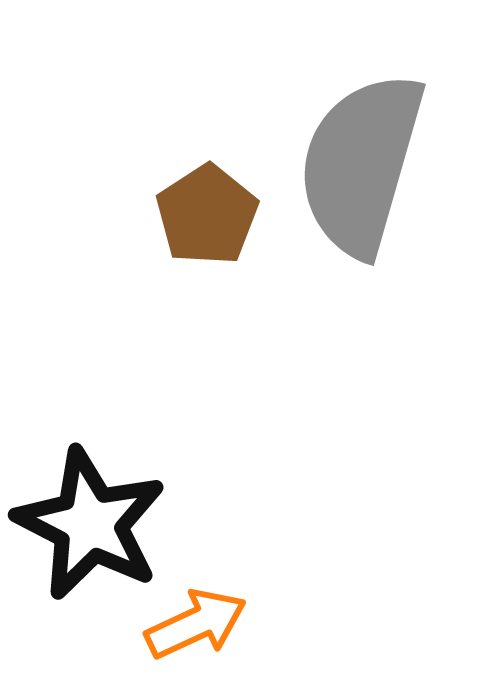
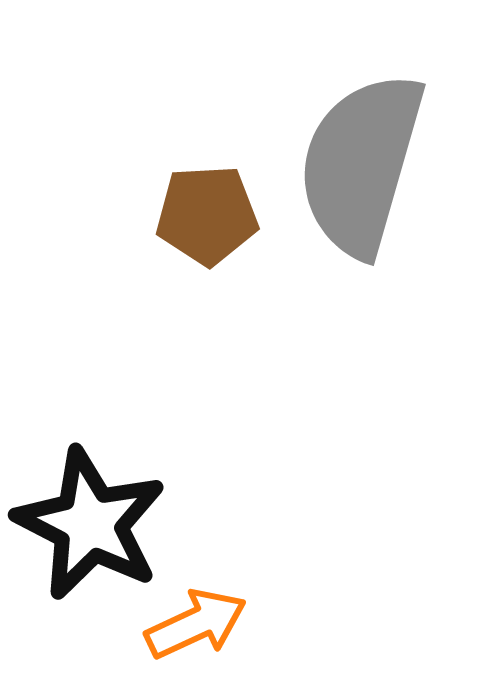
brown pentagon: rotated 30 degrees clockwise
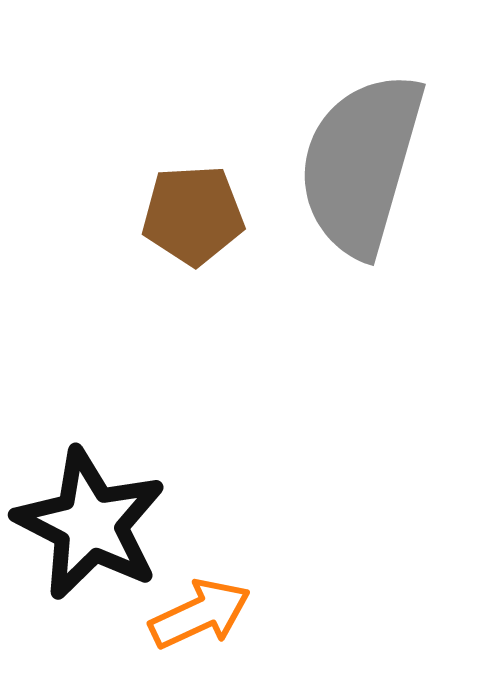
brown pentagon: moved 14 px left
orange arrow: moved 4 px right, 10 px up
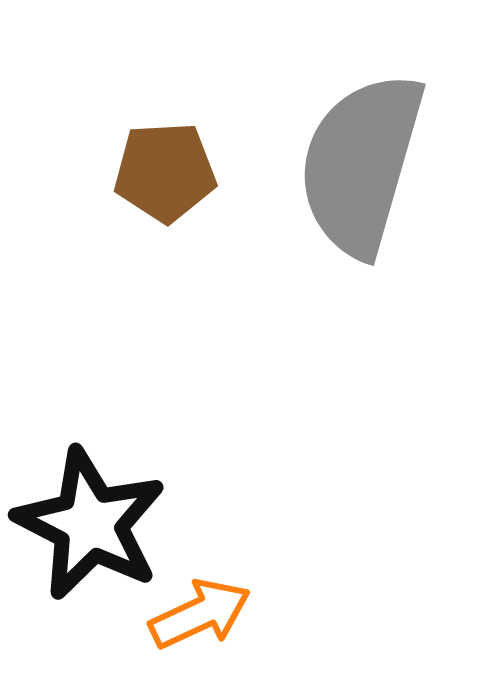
brown pentagon: moved 28 px left, 43 px up
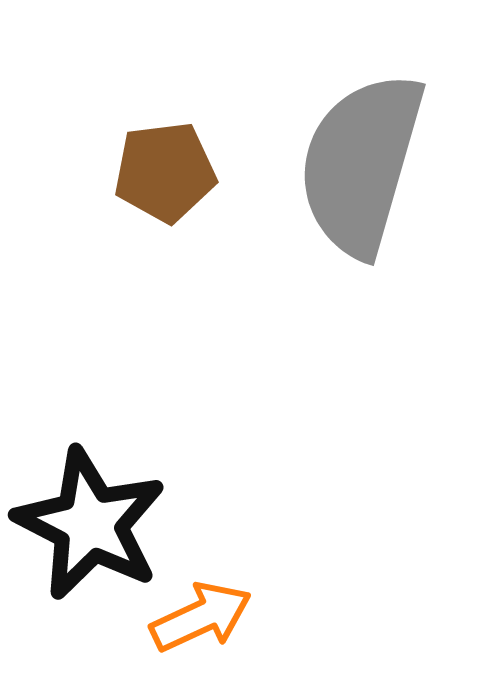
brown pentagon: rotated 4 degrees counterclockwise
orange arrow: moved 1 px right, 3 px down
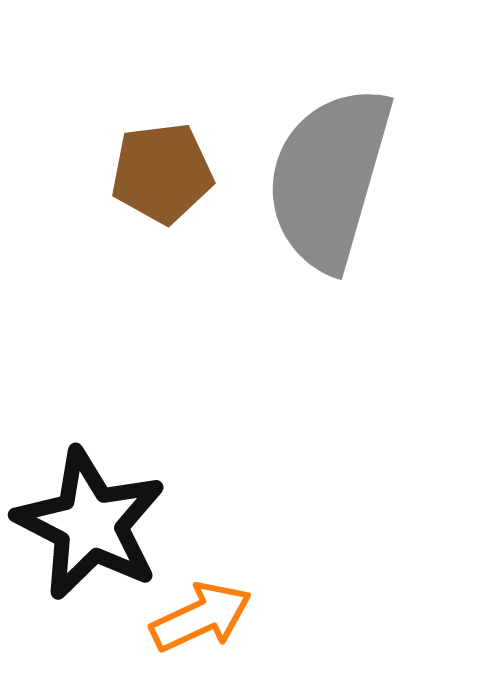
gray semicircle: moved 32 px left, 14 px down
brown pentagon: moved 3 px left, 1 px down
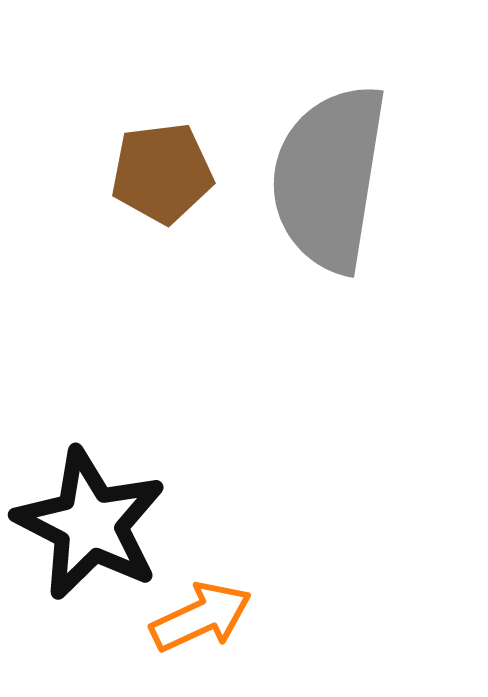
gray semicircle: rotated 7 degrees counterclockwise
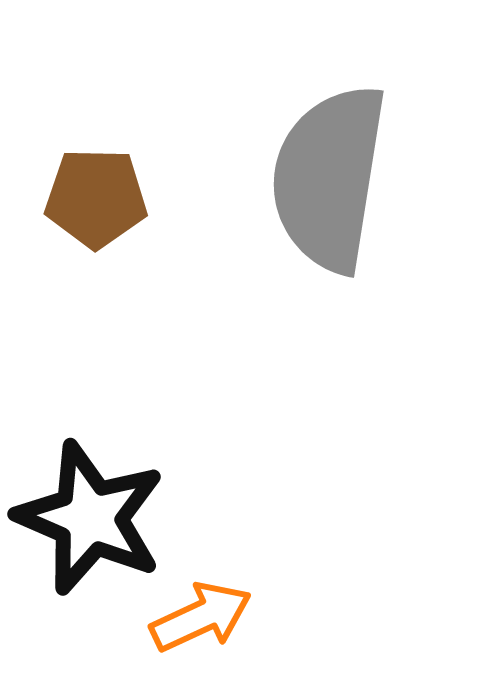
brown pentagon: moved 66 px left, 25 px down; rotated 8 degrees clockwise
black star: moved 6 px up; rotated 4 degrees counterclockwise
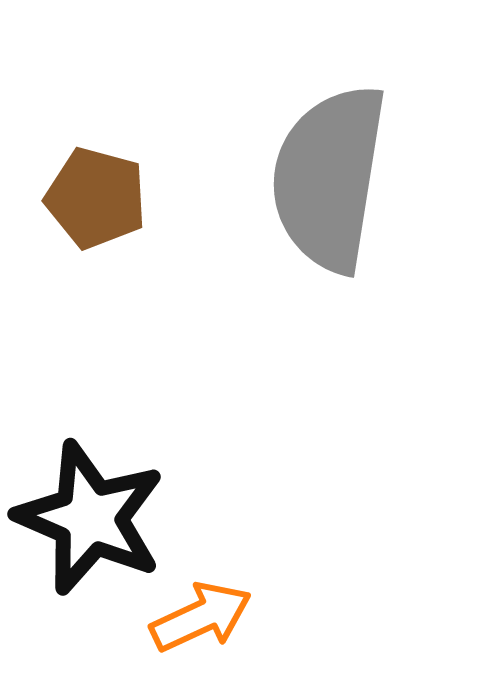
brown pentagon: rotated 14 degrees clockwise
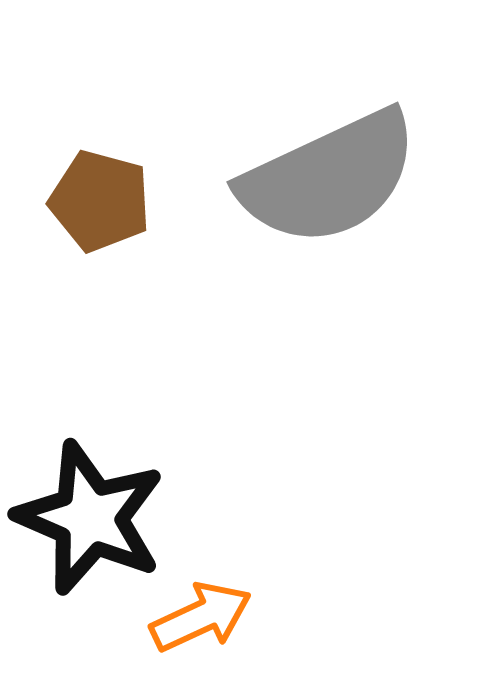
gray semicircle: rotated 124 degrees counterclockwise
brown pentagon: moved 4 px right, 3 px down
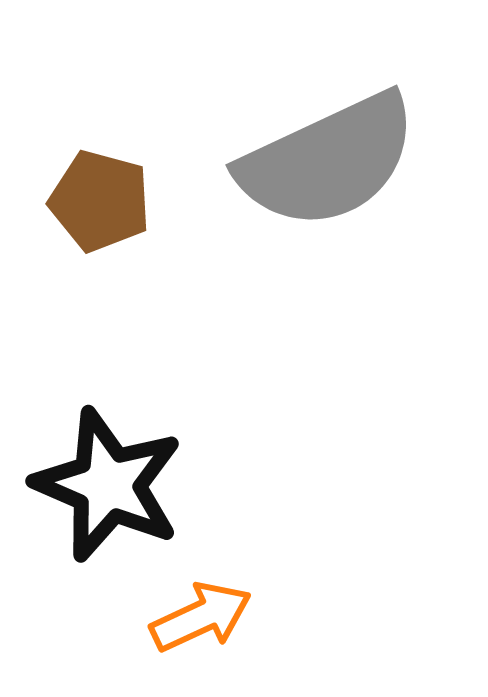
gray semicircle: moved 1 px left, 17 px up
black star: moved 18 px right, 33 px up
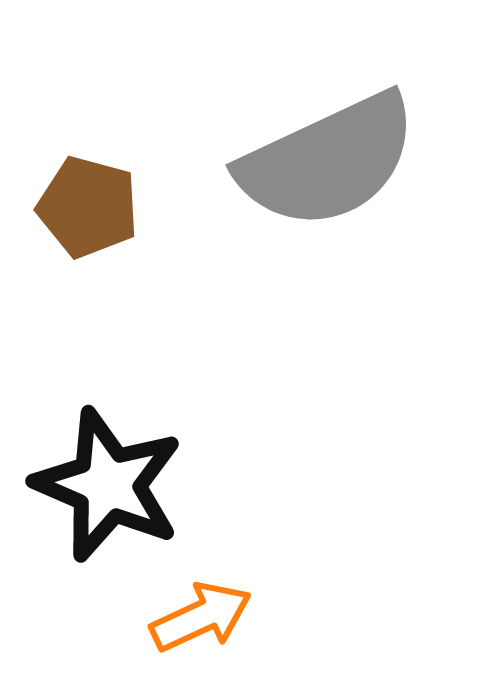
brown pentagon: moved 12 px left, 6 px down
